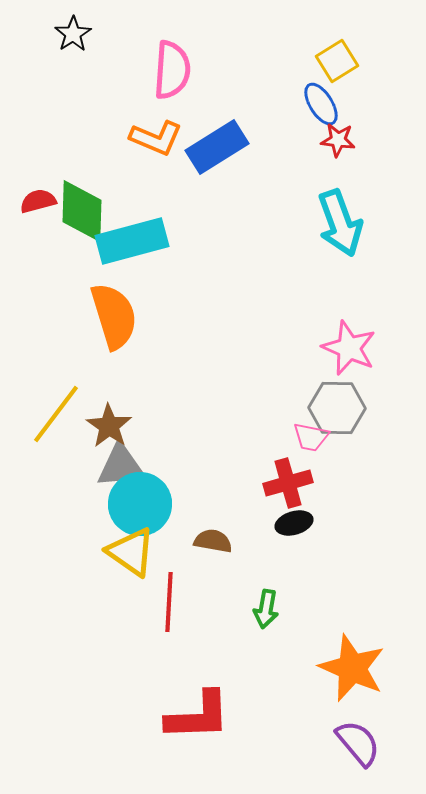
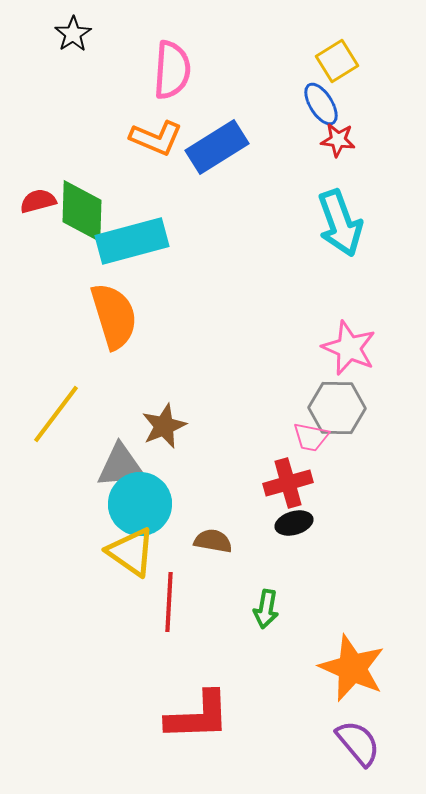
brown star: moved 55 px right; rotated 15 degrees clockwise
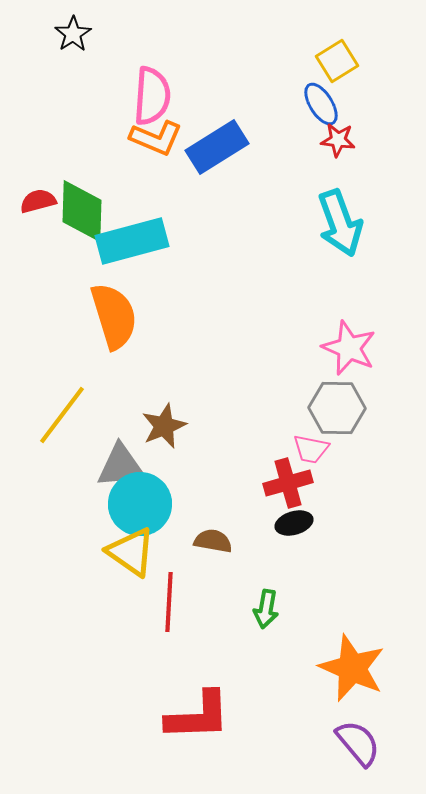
pink semicircle: moved 20 px left, 26 px down
yellow line: moved 6 px right, 1 px down
pink trapezoid: moved 12 px down
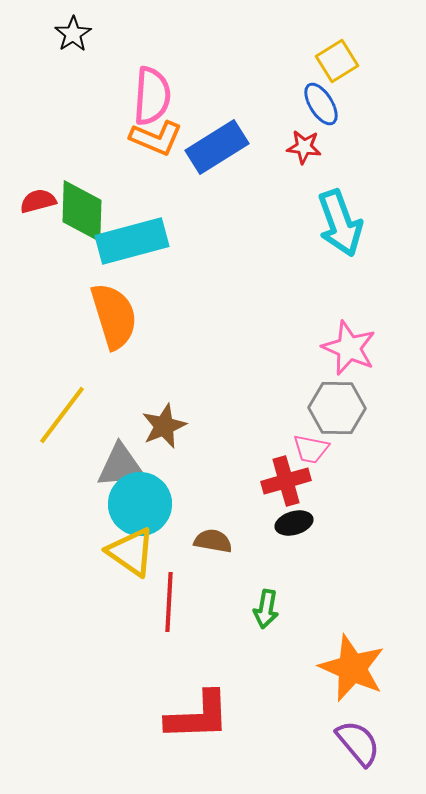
red star: moved 34 px left, 7 px down
red cross: moved 2 px left, 2 px up
